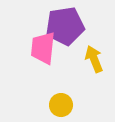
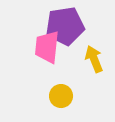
pink trapezoid: moved 4 px right, 1 px up
yellow circle: moved 9 px up
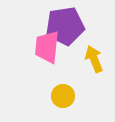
yellow circle: moved 2 px right
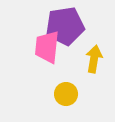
yellow arrow: rotated 32 degrees clockwise
yellow circle: moved 3 px right, 2 px up
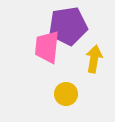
purple pentagon: moved 3 px right
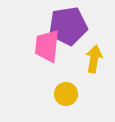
pink trapezoid: moved 1 px up
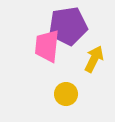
yellow arrow: rotated 16 degrees clockwise
